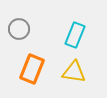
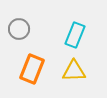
yellow triangle: moved 1 px up; rotated 10 degrees counterclockwise
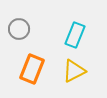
yellow triangle: rotated 25 degrees counterclockwise
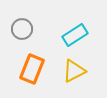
gray circle: moved 3 px right
cyan rectangle: rotated 35 degrees clockwise
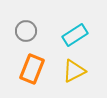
gray circle: moved 4 px right, 2 px down
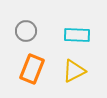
cyan rectangle: moved 2 px right; rotated 35 degrees clockwise
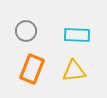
yellow triangle: rotated 20 degrees clockwise
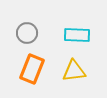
gray circle: moved 1 px right, 2 px down
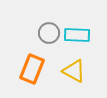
gray circle: moved 22 px right
yellow triangle: rotated 35 degrees clockwise
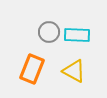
gray circle: moved 1 px up
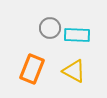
gray circle: moved 1 px right, 4 px up
